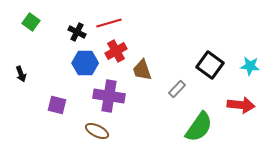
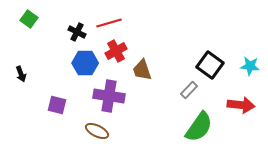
green square: moved 2 px left, 3 px up
gray rectangle: moved 12 px right, 1 px down
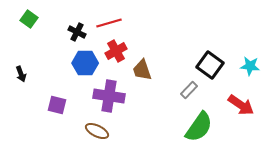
red arrow: rotated 28 degrees clockwise
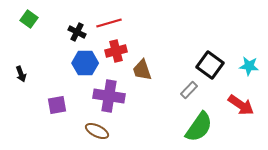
red cross: rotated 15 degrees clockwise
cyan star: moved 1 px left
purple square: rotated 24 degrees counterclockwise
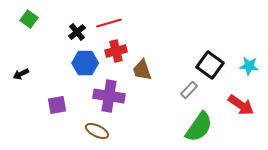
black cross: rotated 24 degrees clockwise
black arrow: rotated 84 degrees clockwise
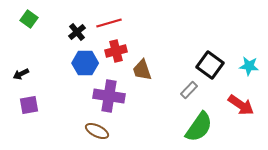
purple square: moved 28 px left
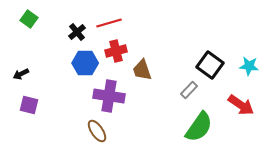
purple square: rotated 24 degrees clockwise
brown ellipse: rotated 30 degrees clockwise
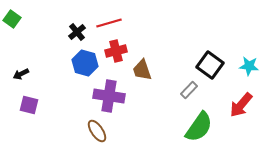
green square: moved 17 px left
blue hexagon: rotated 15 degrees clockwise
red arrow: rotated 96 degrees clockwise
